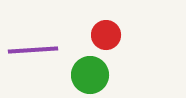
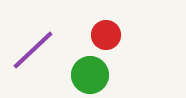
purple line: rotated 39 degrees counterclockwise
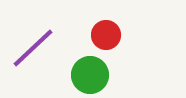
purple line: moved 2 px up
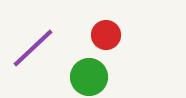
green circle: moved 1 px left, 2 px down
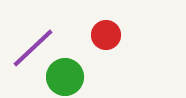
green circle: moved 24 px left
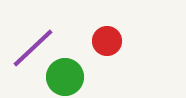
red circle: moved 1 px right, 6 px down
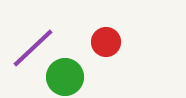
red circle: moved 1 px left, 1 px down
